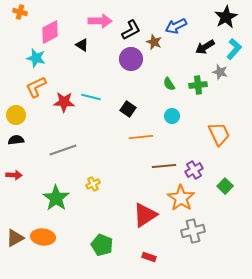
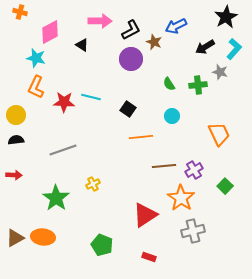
orange L-shape: rotated 40 degrees counterclockwise
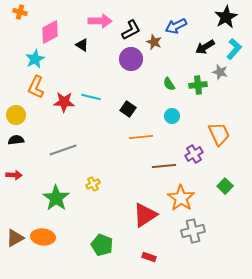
cyan star: moved 1 px left, 1 px down; rotated 30 degrees clockwise
purple cross: moved 16 px up
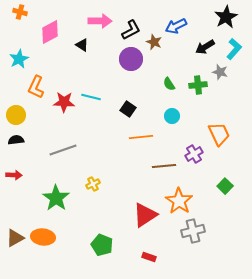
cyan star: moved 16 px left
orange star: moved 2 px left, 3 px down
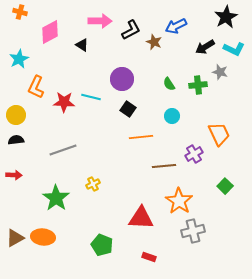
cyan L-shape: rotated 75 degrees clockwise
purple circle: moved 9 px left, 20 px down
red triangle: moved 4 px left, 3 px down; rotated 36 degrees clockwise
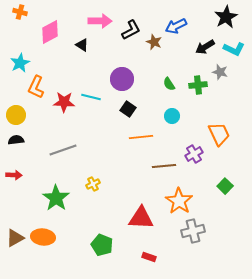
cyan star: moved 1 px right, 4 px down
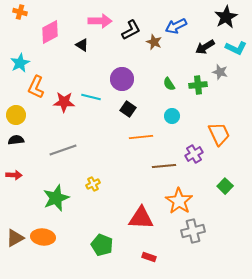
cyan L-shape: moved 2 px right, 1 px up
green star: rotated 16 degrees clockwise
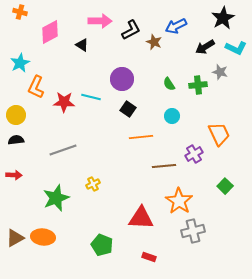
black star: moved 3 px left, 1 px down
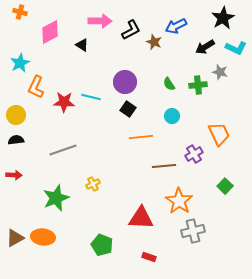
purple circle: moved 3 px right, 3 px down
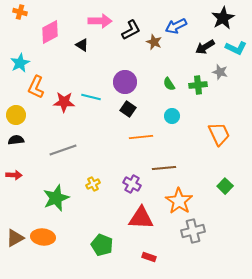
purple cross: moved 62 px left, 30 px down; rotated 30 degrees counterclockwise
brown line: moved 2 px down
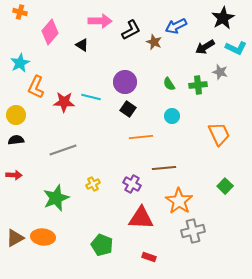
pink diamond: rotated 20 degrees counterclockwise
